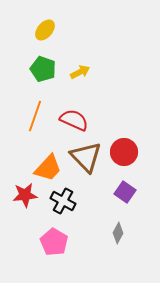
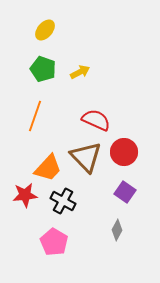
red semicircle: moved 22 px right
gray diamond: moved 1 px left, 3 px up
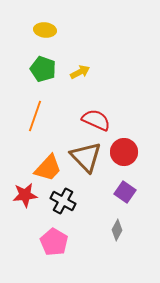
yellow ellipse: rotated 55 degrees clockwise
